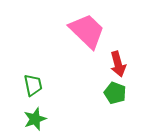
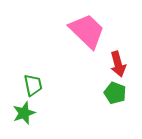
green star: moved 11 px left, 6 px up
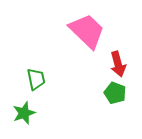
green trapezoid: moved 3 px right, 6 px up
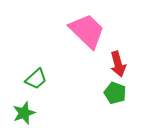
green trapezoid: rotated 60 degrees clockwise
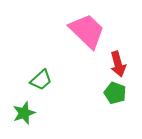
green trapezoid: moved 5 px right, 1 px down
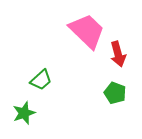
red arrow: moved 10 px up
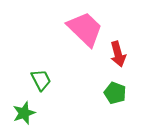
pink trapezoid: moved 2 px left, 2 px up
green trapezoid: rotated 75 degrees counterclockwise
